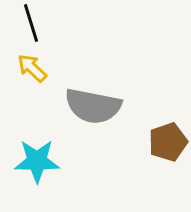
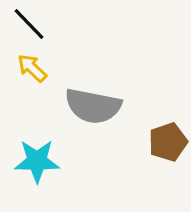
black line: moved 2 px left, 1 px down; rotated 27 degrees counterclockwise
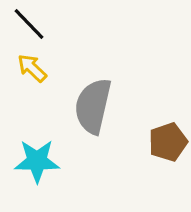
gray semicircle: rotated 92 degrees clockwise
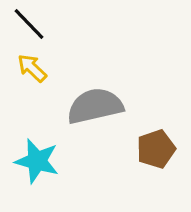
gray semicircle: moved 2 px right; rotated 64 degrees clockwise
brown pentagon: moved 12 px left, 7 px down
cyan star: rotated 15 degrees clockwise
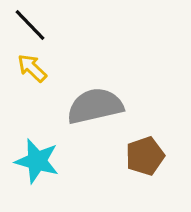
black line: moved 1 px right, 1 px down
brown pentagon: moved 11 px left, 7 px down
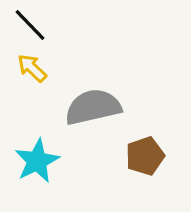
gray semicircle: moved 2 px left, 1 px down
cyan star: rotated 30 degrees clockwise
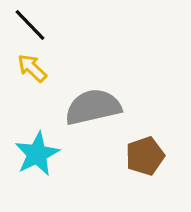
cyan star: moved 7 px up
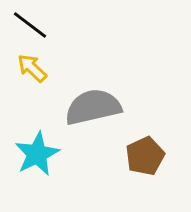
black line: rotated 9 degrees counterclockwise
brown pentagon: rotated 6 degrees counterclockwise
